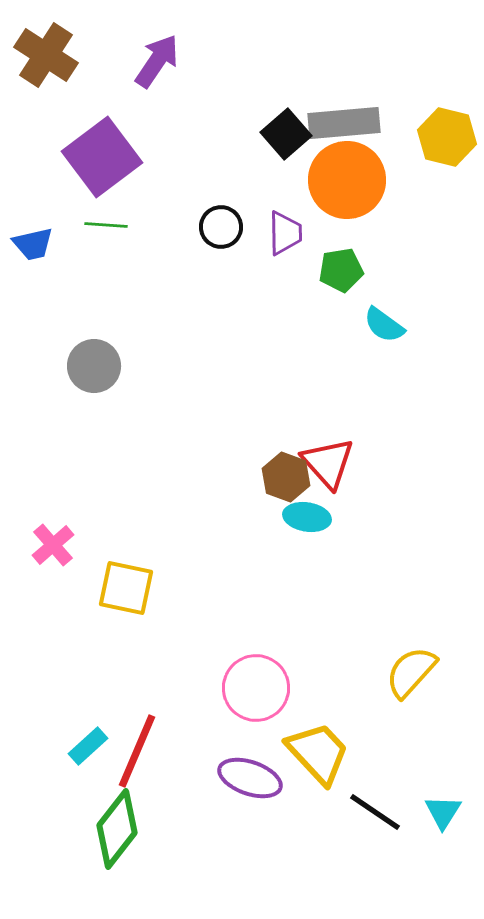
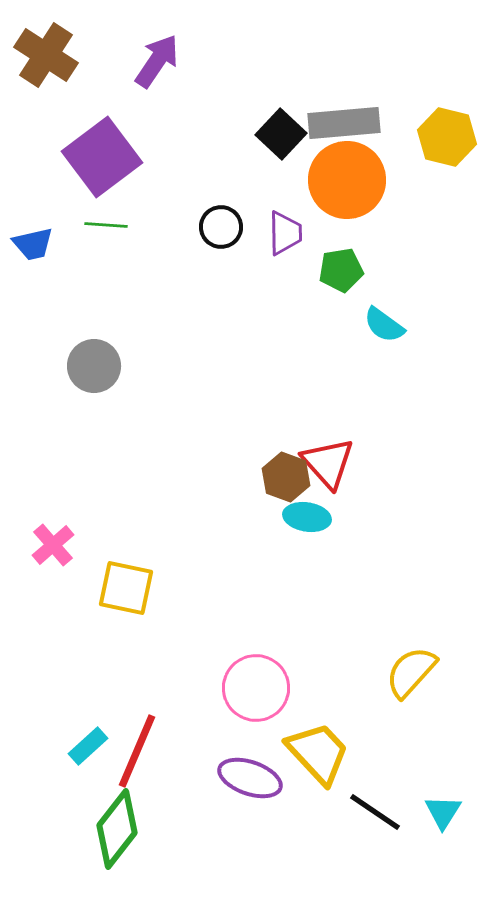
black square: moved 5 px left; rotated 6 degrees counterclockwise
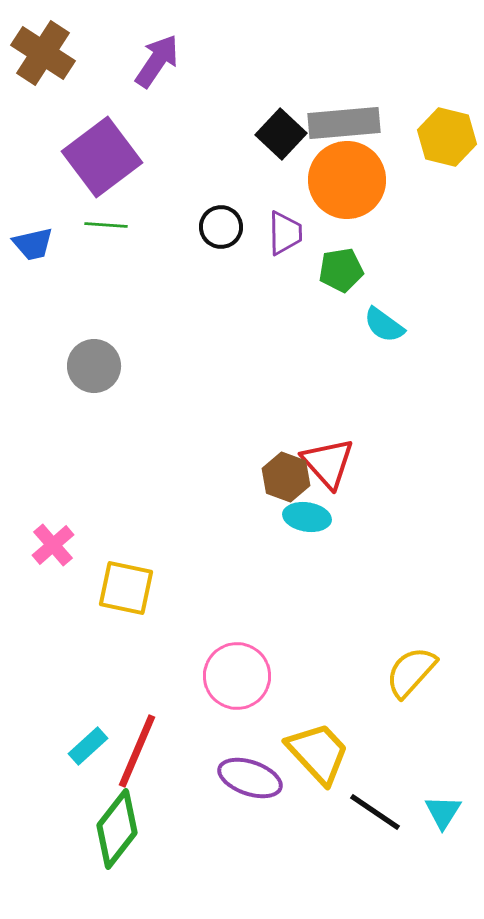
brown cross: moved 3 px left, 2 px up
pink circle: moved 19 px left, 12 px up
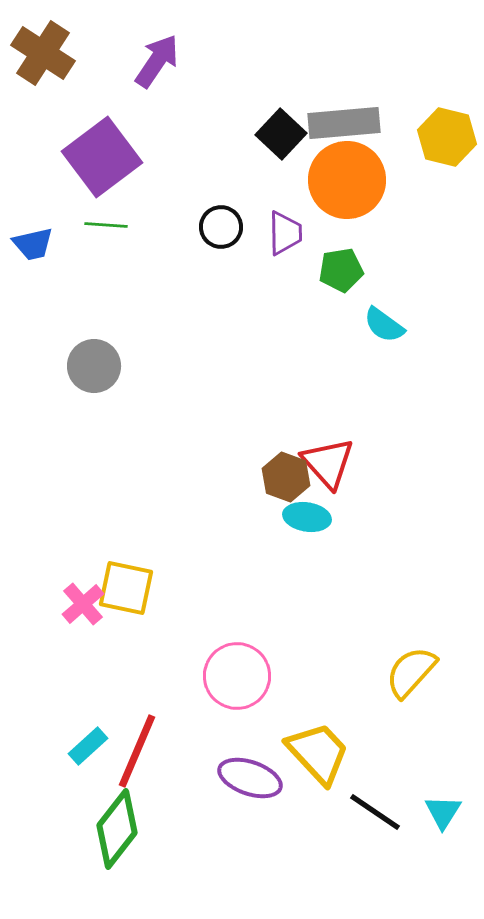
pink cross: moved 30 px right, 59 px down
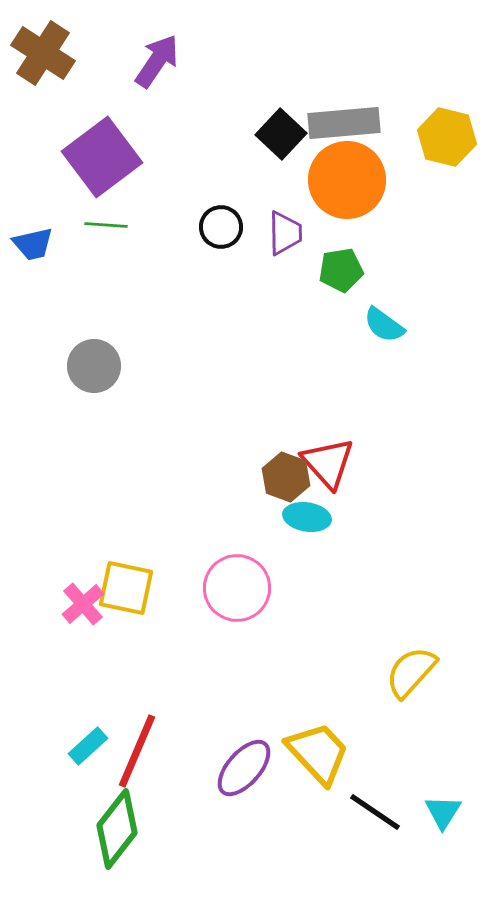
pink circle: moved 88 px up
purple ellipse: moved 6 px left, 10 px up; rotated 68 degrees counterclockwise
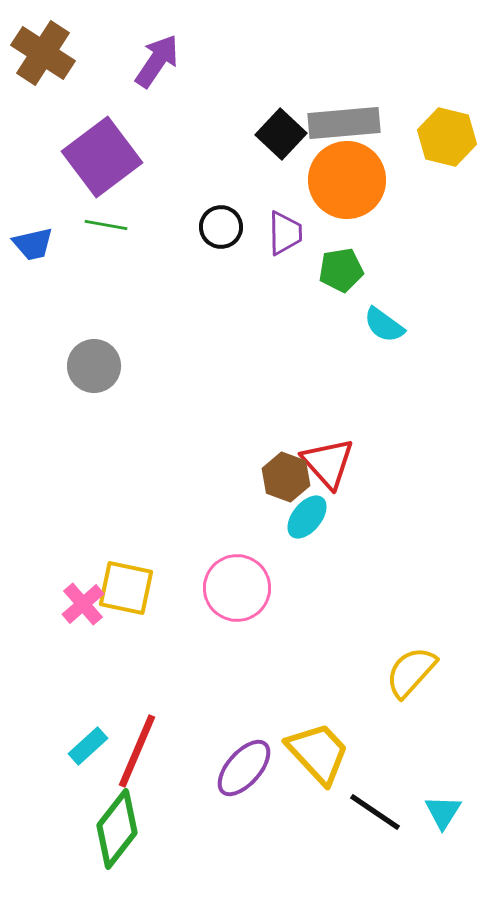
green line: rotated 6 degrees clockwise
cyan ellipse: rotated 60 degrees counterclockwise
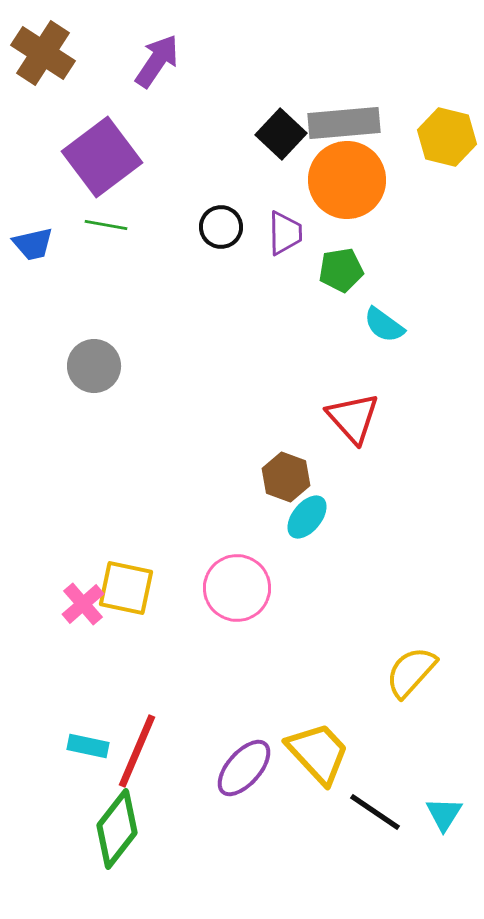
red triangle: moved 25 px right, 45 px up
cyan rectangle: rotated 54 degrees clockwise
cyan triangle: moved 1 px right, 2 px down
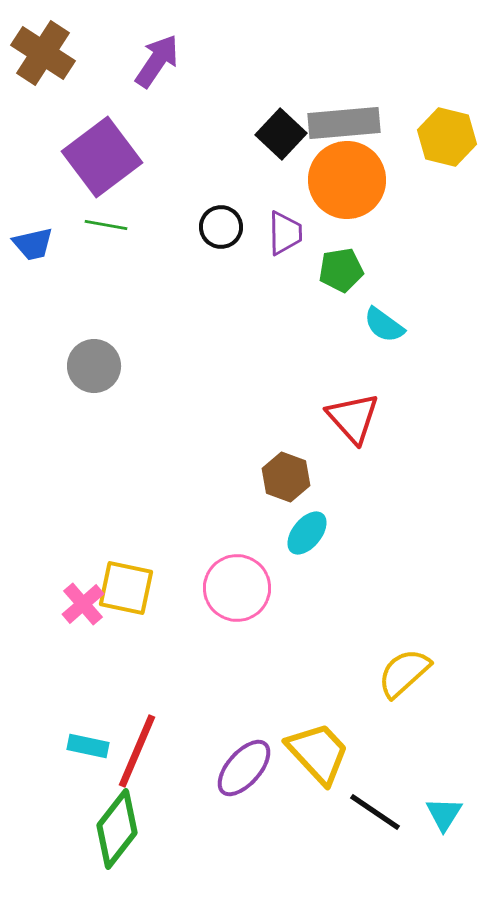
cyan ellipse: moved 16 px down
yellow semicircle: moved 7 px left, 1 px down; rotated 6 degrees clockwise
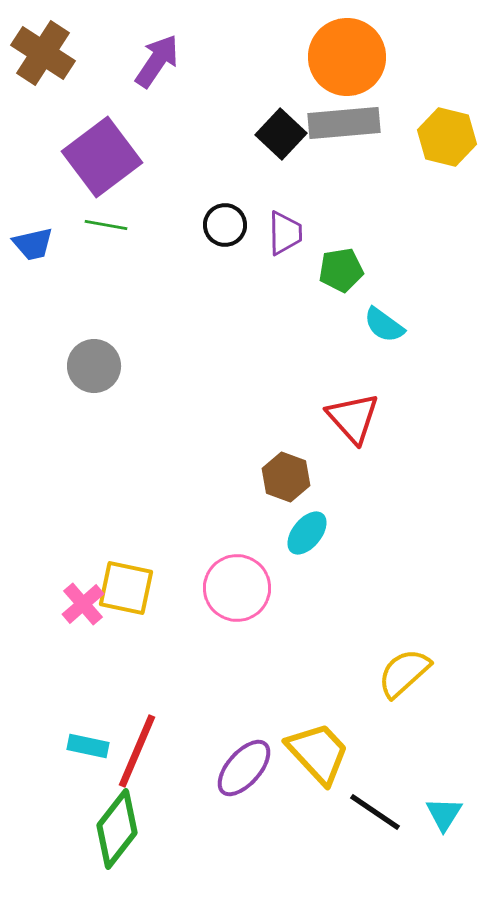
orange circle: moved 123 px up
black circle: moved 4 px right, 2 px up
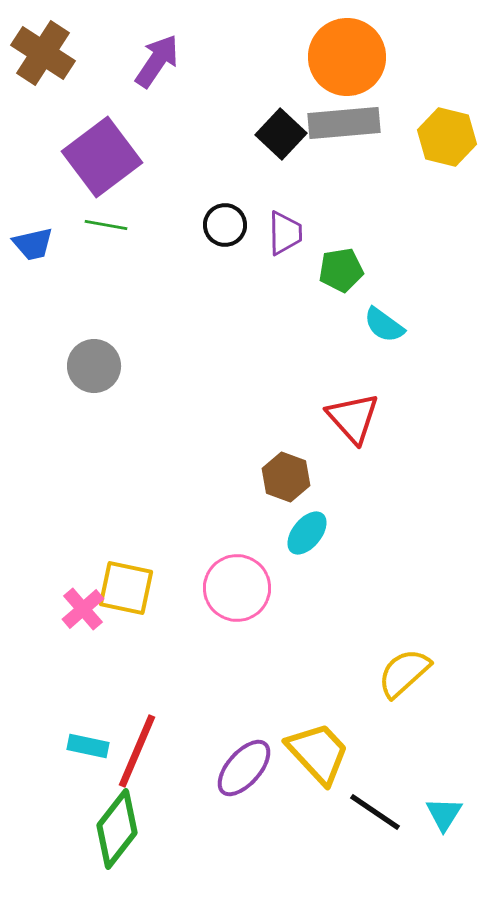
pink cross: moved 5 px down
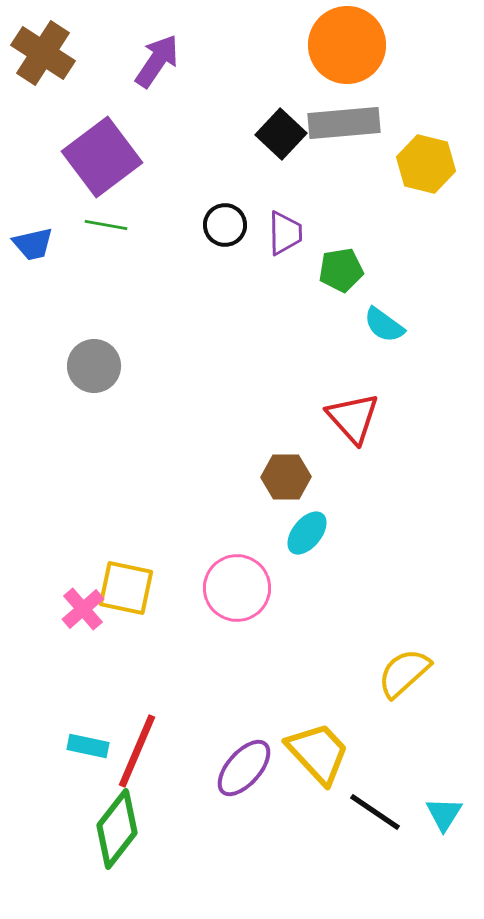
orange circle: moved 12 px up
yellow hexagon: moved 21 px left, 27 px down
brown hexagon: rotated 21 degrees counterclockwise
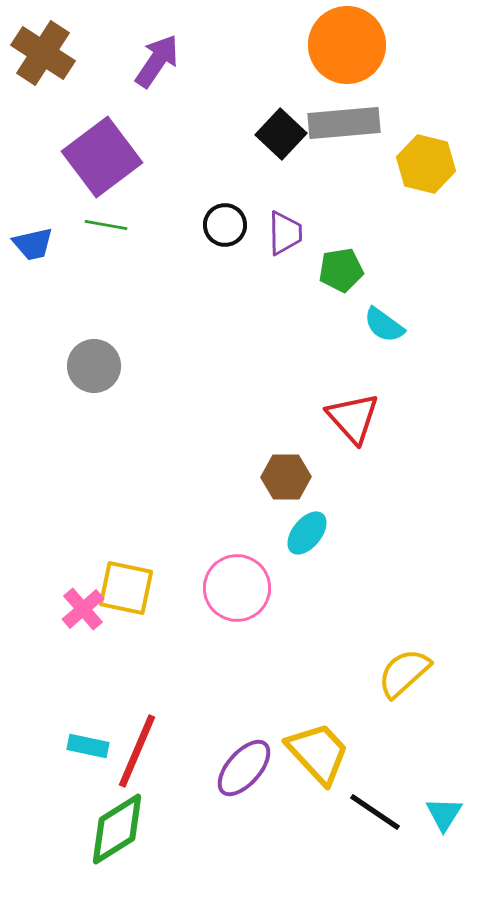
green diamond: rotated 20 degrees clockwise
